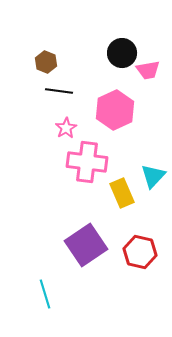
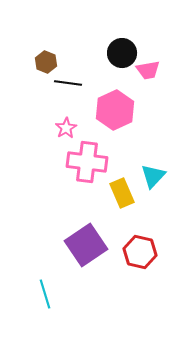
black line: moved 9 px right, 8 px up
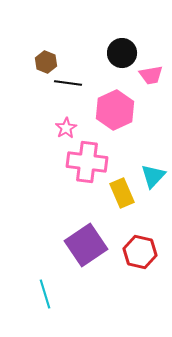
pink trapezoid: moved 3 px right, 5 px down
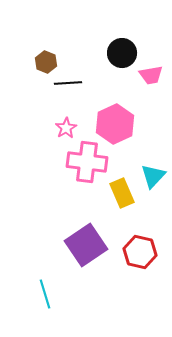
black line: rotated 12 degrees counterclockwise
pink hexagon: moved 14 px down
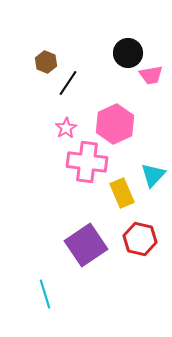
black circle: moved 6 px right
black line: rotated 52 degrees counterclockwise
cyan triangle: moved 1 px up
red hexagon: moved 13 px up
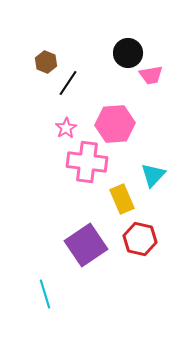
pink hexagon: rotated 21 degrees clockwise
yellow rectangle: moved 6 px down
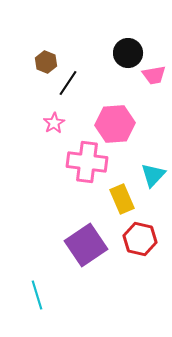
pink trapezoid: moved 3 px right
pink star: moved 12 px left, 5 px up
cyan line: moved 8 px left, 1 px down
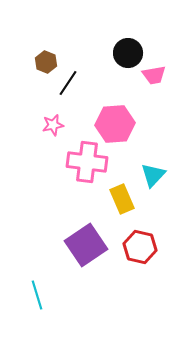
pink star: moved 1 px left, 2 px down; rotated 20 degrees clockwise
red hexagon: moved 8 px down
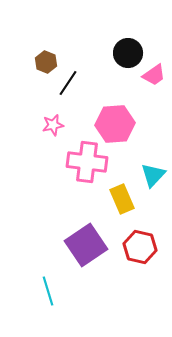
pink trapezoid: rotated 25 degrees counterclockwise
cyan line: moved 11 px right, 4 px up
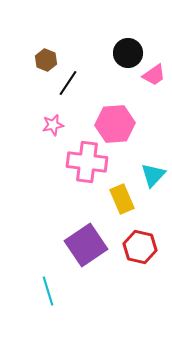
brown hexagon: moved 2 px up
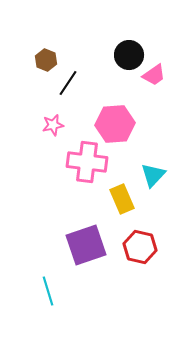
black circle: moved 1 px right, 2 px down
purple square: rotated 15 degrees clockwise
